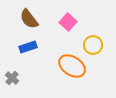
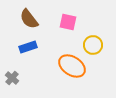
pink square: rotated 30 degrees counterclockwise
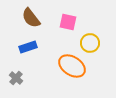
brown semicircle: moved 2 px right, 1 px up
yellow circle: moved 3 px left, 2 px up
gray cross: moved 4 px right
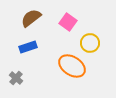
brown semicircle: rotated 90 degrees clockwise
pink square: rotated 24 degrees clockwise
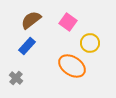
brown semicircle: moved 2 px down
blue rectangle: moved 1 px left, 1 px up; rotated 30 degrees counterclockwise
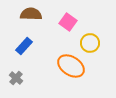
brown semicircle: moved 6 px up; rotated 40 degrees clockwise
blue rectangle: moved 3 px left
orange ellipse: moved 1 px left
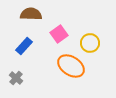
pink square: moved 9 px left, 12 px down; rotated 18 degrees clockwise
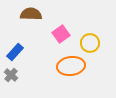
pink square: moved 2 px right
blue rectangle: moved 9 px left, 6 px down
orange ellipse: rotated 40 degrees counterclockwise
gray cross: moved 5 px left, 3 px up
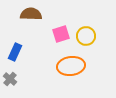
pink square: rotated 18 degrees clockwise
yellow circle: moved 4 px left, 7 px up
blue rectangle: rotated 18 degrees counterclockwise
gray cross: moved 1 px left, 4 px down
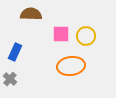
pink square: rotated 18 degrees clockwise
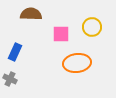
yellow circle: moved 6 px right, 9 px up
orange ellipse: moved 6 px right, 3 px up
gray cross: rotated 16 degrees counterclockwise
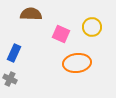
pink square: rotated 24 degrees clockwise
blue rectangle: moved 1 px left, 1 px down
